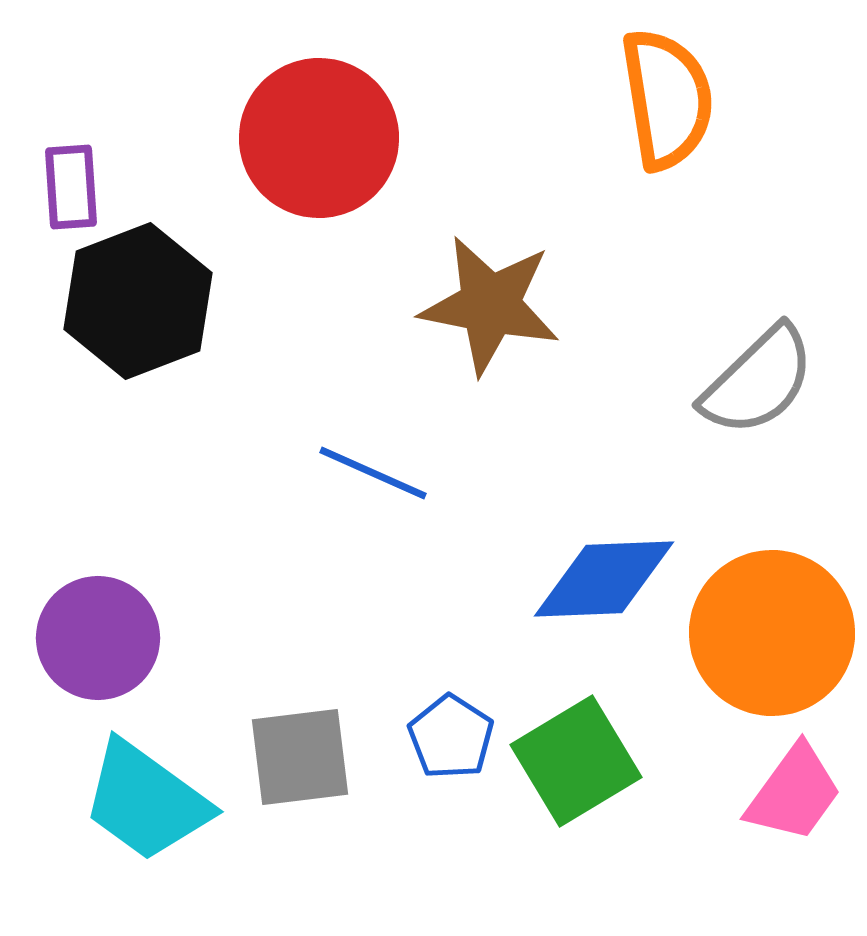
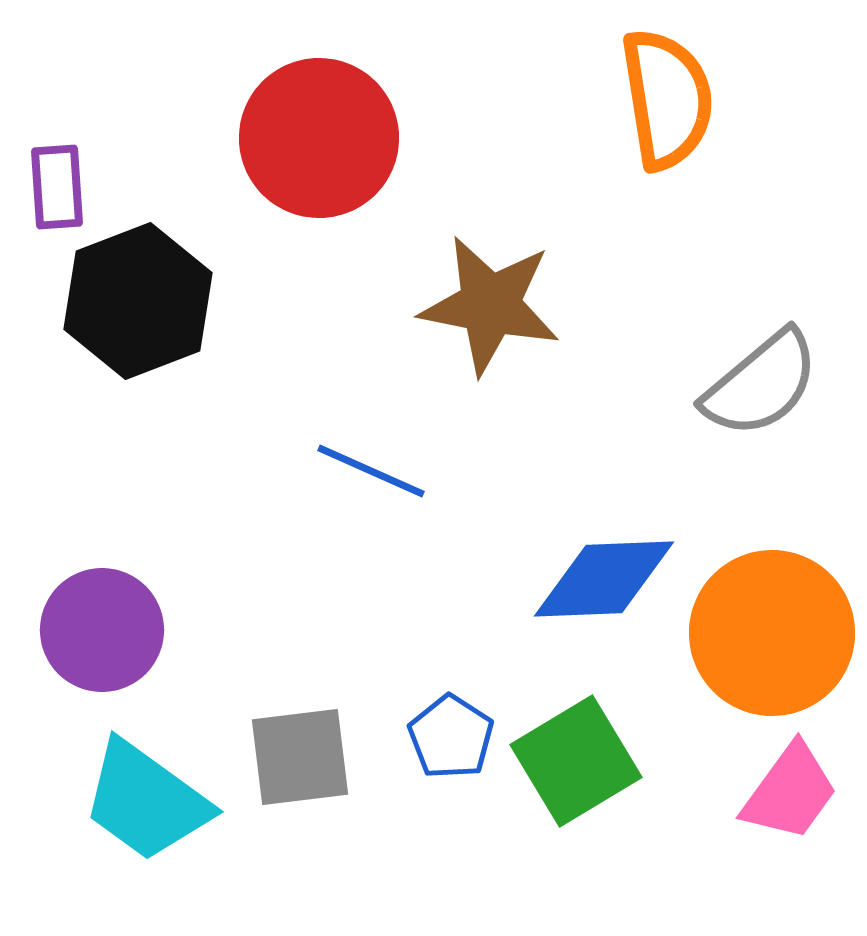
purple rectangle: moved 14 px left
gray semicircle: moved 3 px right, 3 px down; rotated 4 degrees clockwise
blue line: moved 2 px left, 2 px up
purple circle: moved 4 px right, 8 px up
pink trapezoid: moved 4 px left, 1 px up
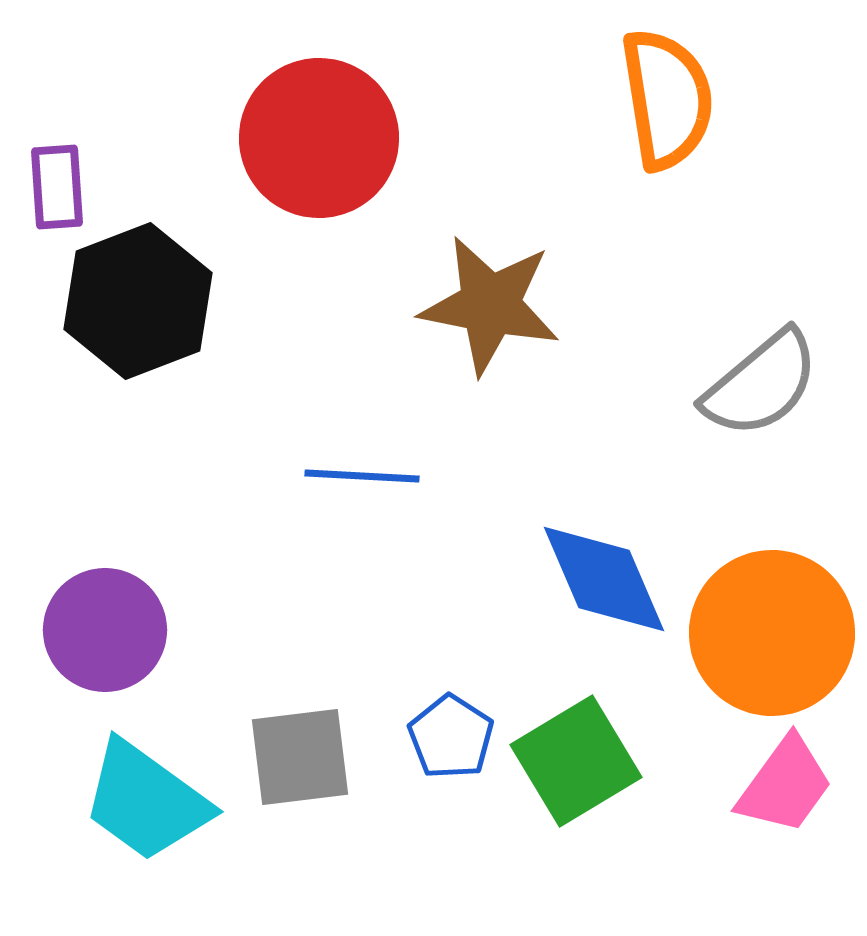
blue line: moved 9 px left, 5 px down; rotated 21 degrees counterclockwise
blue diamond: rotated 69 degrees clockwise
purple circle: moved 3 px right
pink trapezoid: moved 5 px left, 7 px up
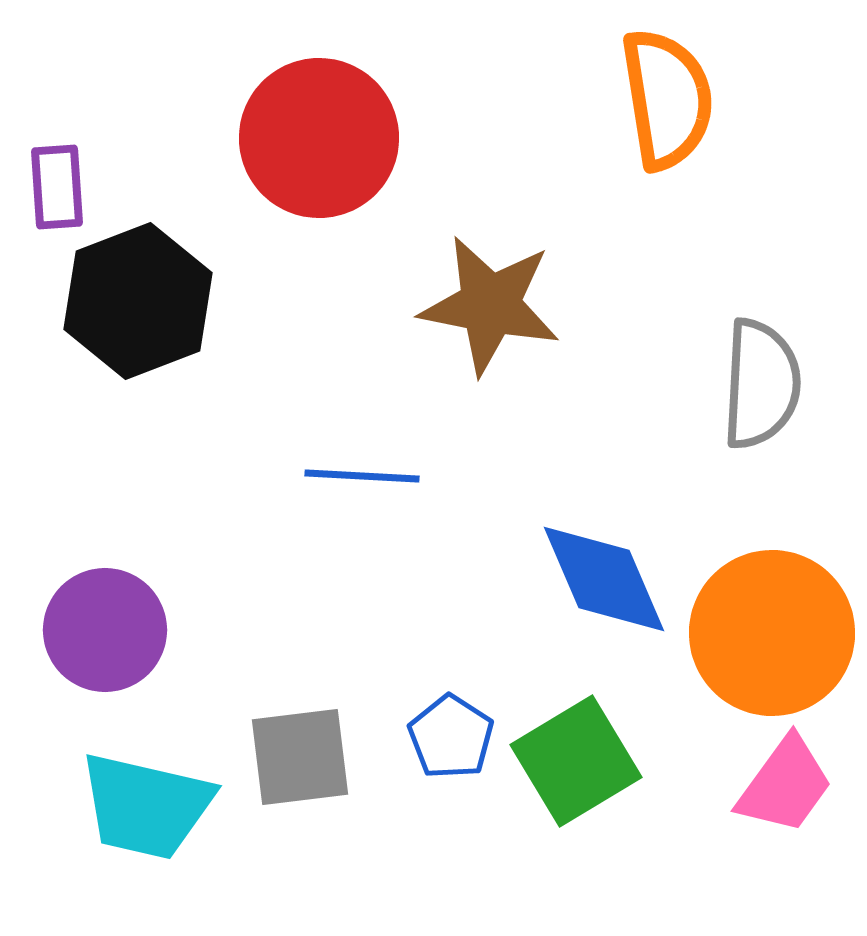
gray semicircle: rotated 47 degrees counterclockwise
cyan trapezoid: moved 5 px down; rotated 23 degrees counterclockwise
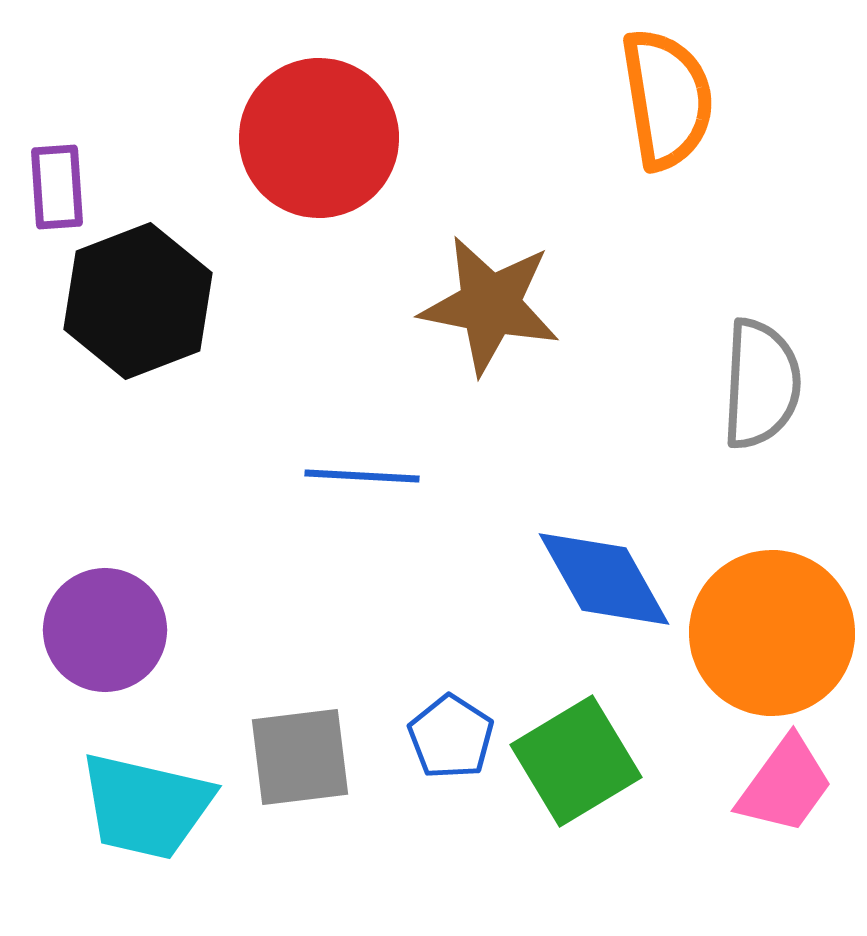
blue diamond: rotated 6 degrees counterclockwise
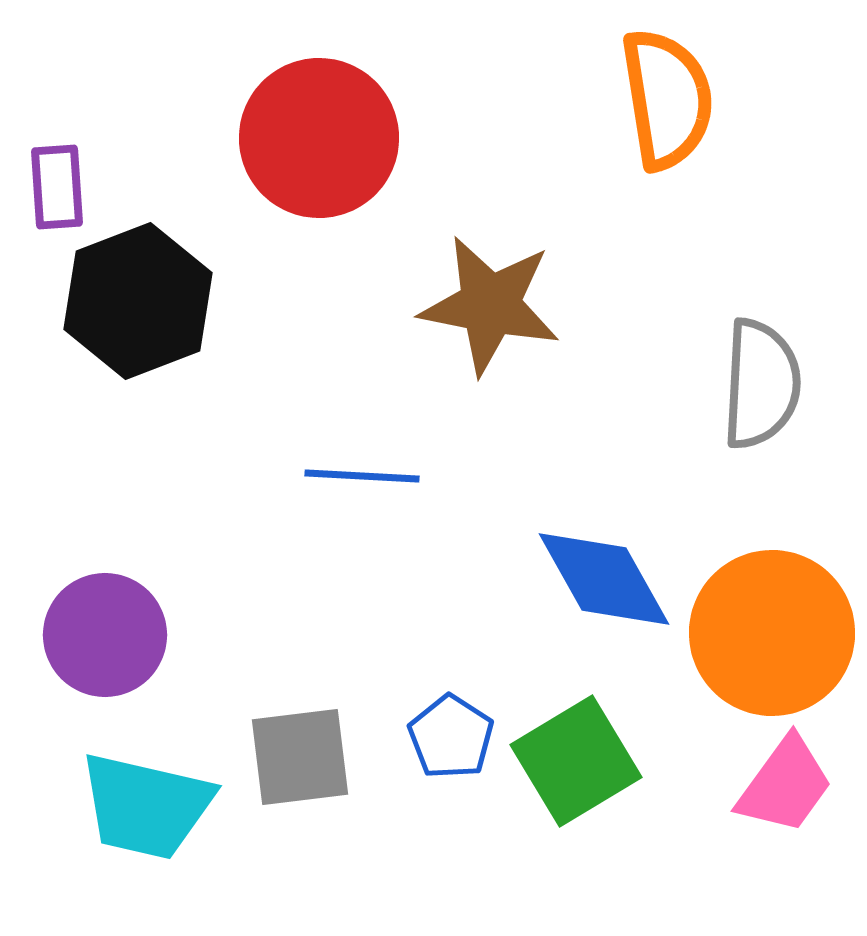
purple circle: moved 5 px down
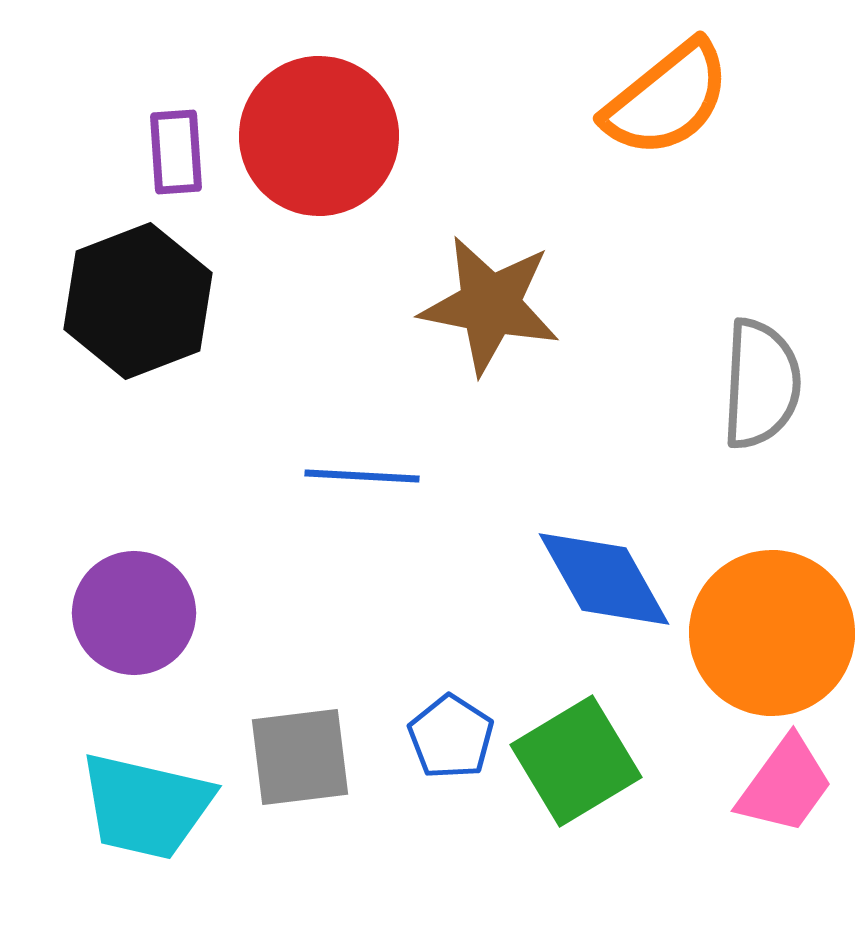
orange semicircle: rotated 60 degrees clockwise
red circle: moved 2 px up
purple rectangle: moved 119 px right, 35 px up
purple circle: moved 29 px right, 22 px up
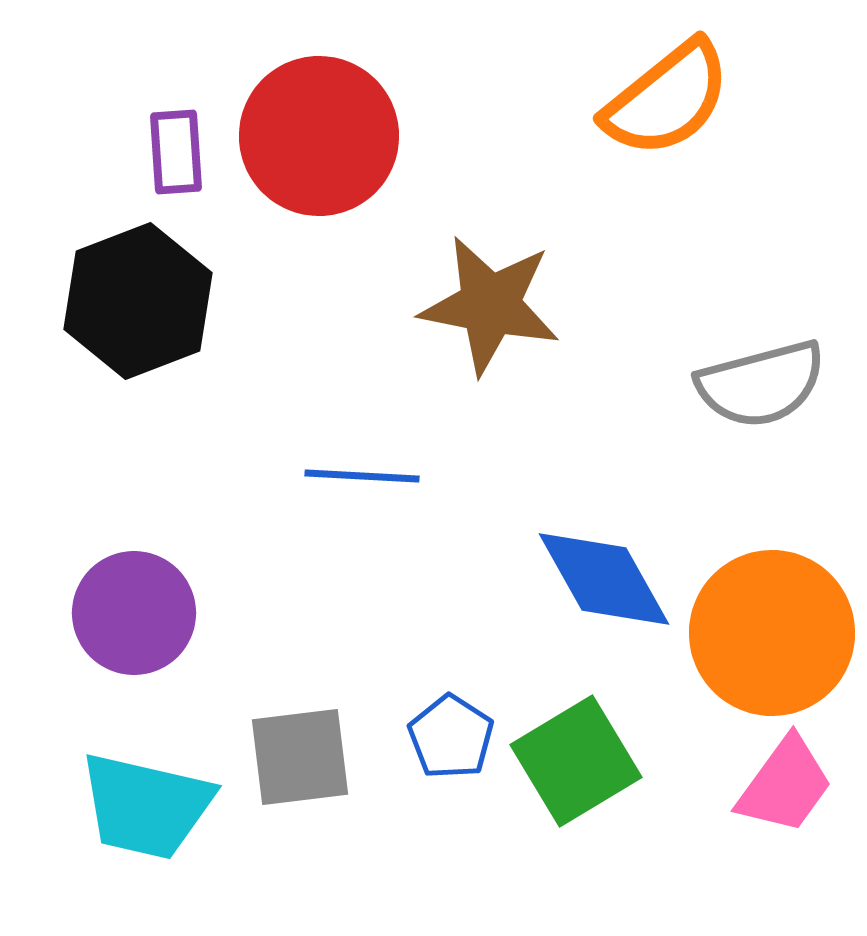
gray semicircle: rotated 72 degrees clockwise
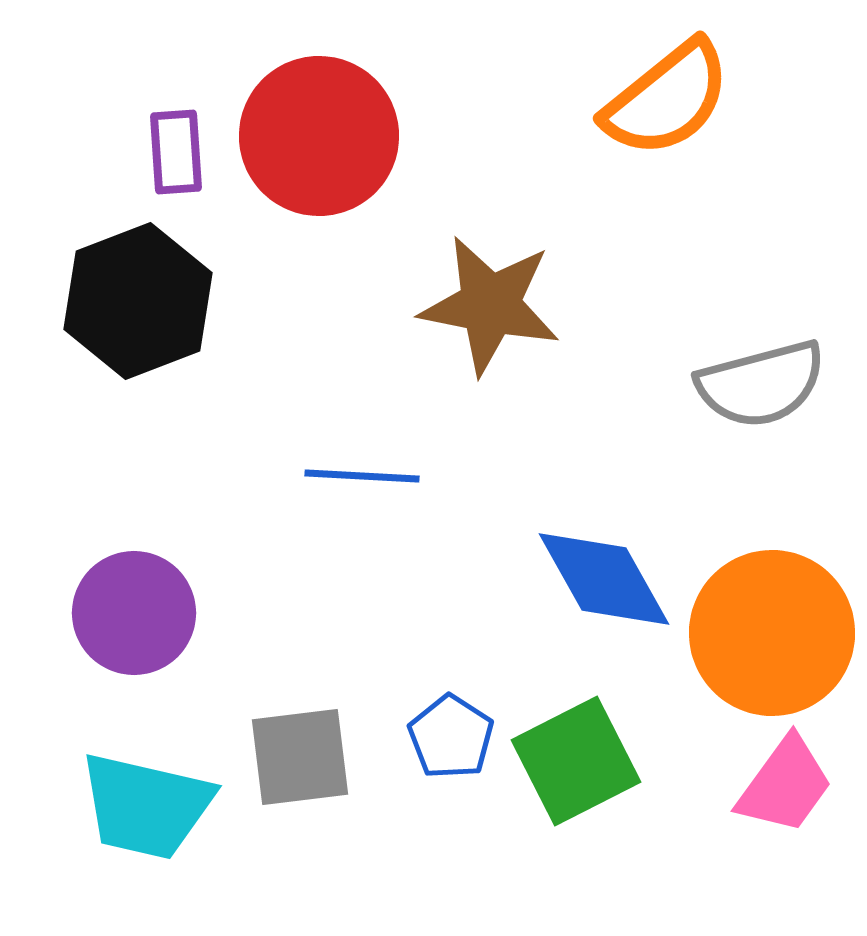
green square: rotated 4 degrees clockwise
